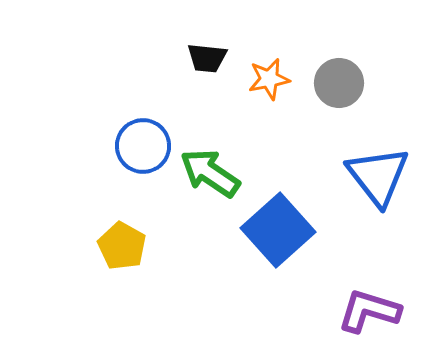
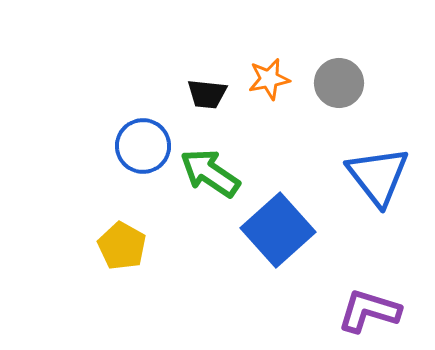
black trapezoid: moved 36 px down
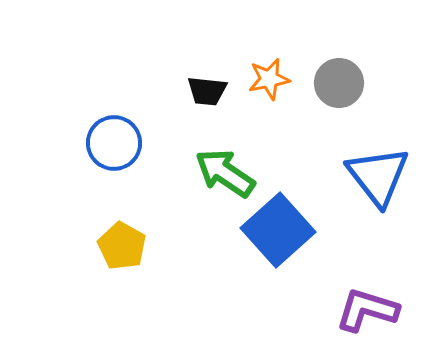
black trapezoid: moved 3 px up
blue circle: moved 29 px left, 3 px up
green arrow: moved 15 px right
purple L-shape: moved 2 px left, 1 px up
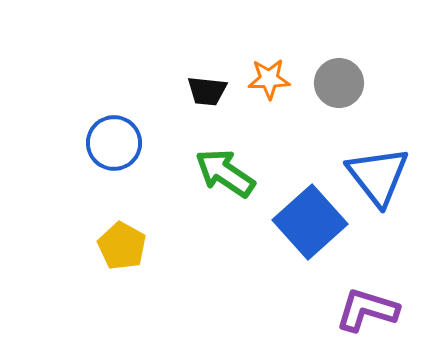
orange star: rotated 9 degrees clockwise
blue square: moved 32 px right, 8 px up
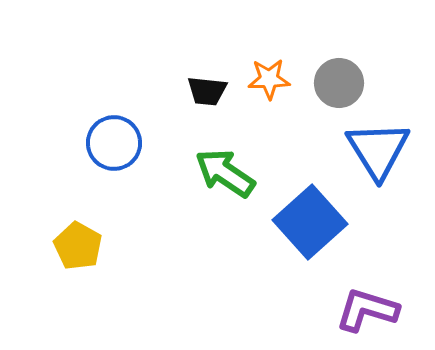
blue triangle: moved 26 px up; rotated 6 degrees clockwise
yellow pentagon: moved 44 px left
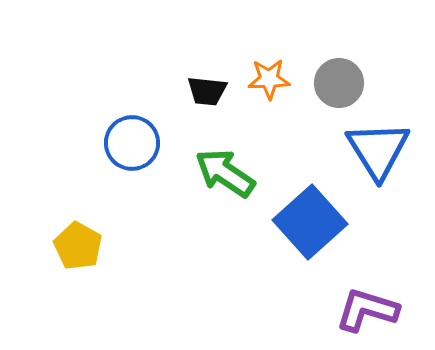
blue circle: moved 18 px right
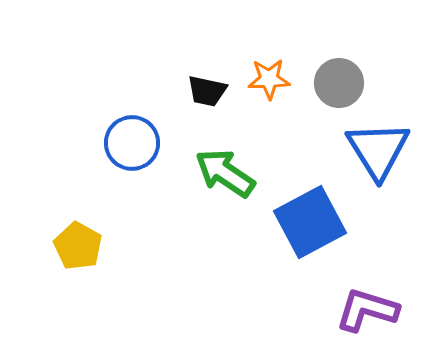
black trapezoid: rotated 6 degrees clockwise
blue square: rotated 14 degrees clockwise
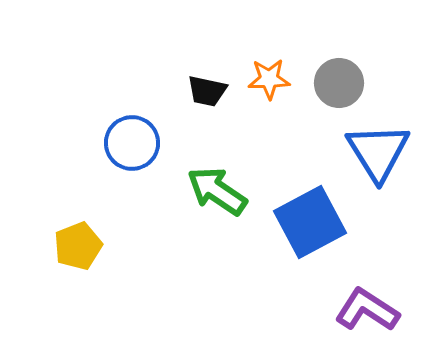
blue triangle: moved 2 px down
green arrow: moved 8 px left, 18 px down
yellow pentagon: rotated 21 degrees clockwise
purple L-shape: rotated 16 degrees clockwise
